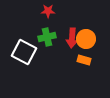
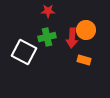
orange circle: moved 9 px up
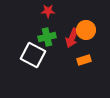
red arrow: rotated 18 degrees clockwise
white square: moved 9 px right, 3 px down
orange rectangle: rotated 32 degrees counterclockwise
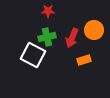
orange circle: moved 8 px right
